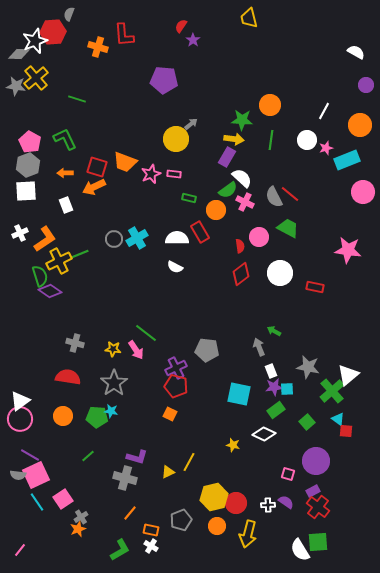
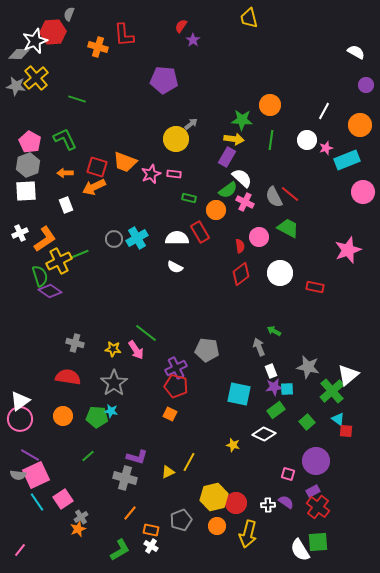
pink star at (348, 250): rotated 28 degrees counterclockwise
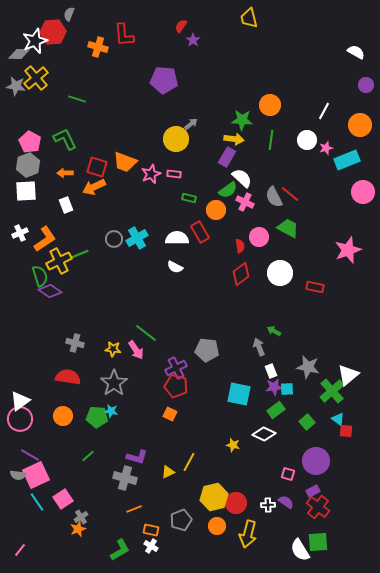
orange line at (130, 513): moved 4 px right, 4 px up; rotated 28 degrees clockwise
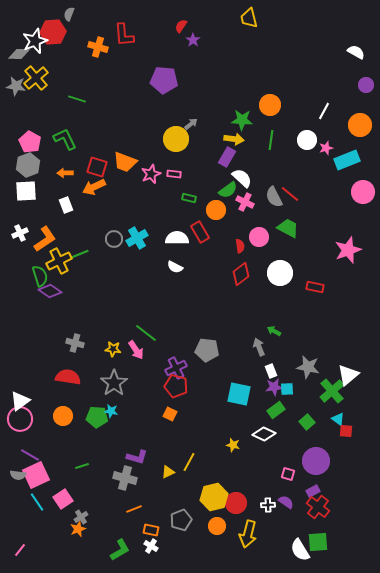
green line at (88, 456): moved 6 px left, 10 px down; rotated 24 degrees clockwise
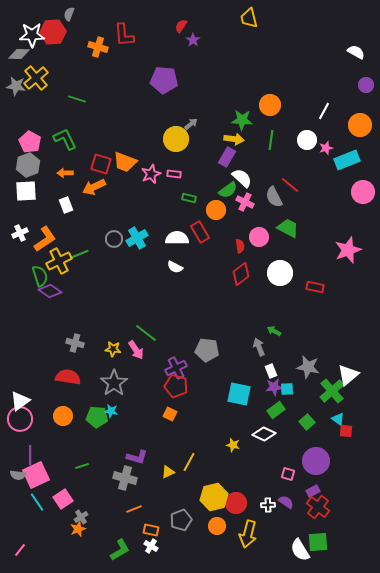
white star at (35, 41): moved 3 px left, 6 px up; rotated 20 degrees clockwise
red square at (97, 167): moved 4 px right, 3 px up
red line at (290, 194): moved 9 px up
purple line at (30, 455): rotated 60 degrees clockwise
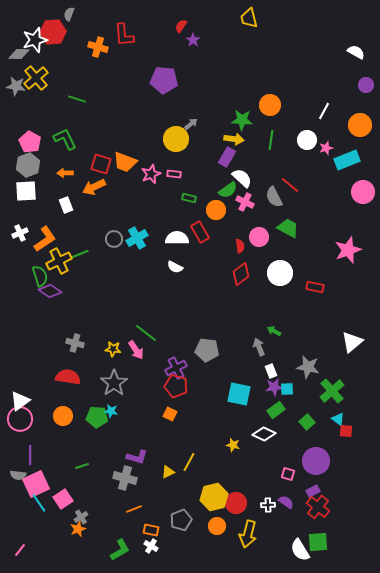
white star at (32, 35): moved 3 px right, 5 px down; rotated 15 degrees counterclockwise
white triangle at (348, 375): moved 4 px right, 33 px up
pink square at (36, 475): moved 9 px down
cyan line at (37, 502): moved 2 px right, 1 px down
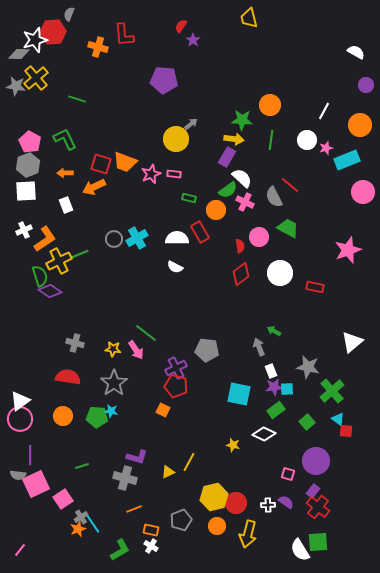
white cross at (20, 233): moved 4 px right, 3 px up
orange square at (170, 414): moved 7 px left, 4 px up
purple rectangle at (313, 491): rotated 24 degrees counterclockwise
cyan line at (39, 503): moved 54 px right, 21 px down
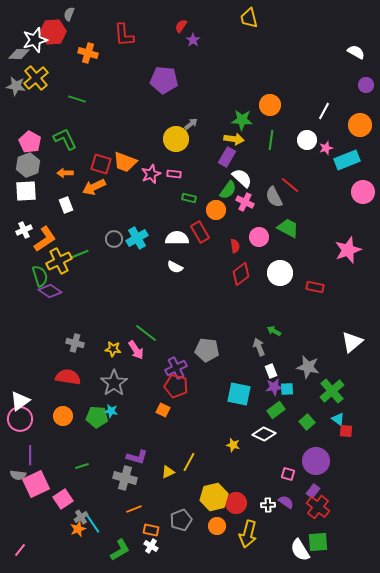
orange cross at (98, 47): moved 10 px left, 6 px down
green semicircle at (228, 190): rotated 18 degrees counterclockwise
red semicircle at (240, 246): moved 5 px left
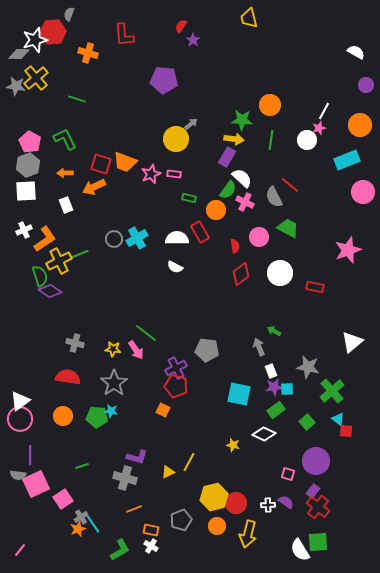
pink star at (326, 148): moved 7 px left, 20 px up
